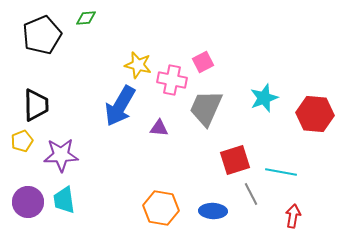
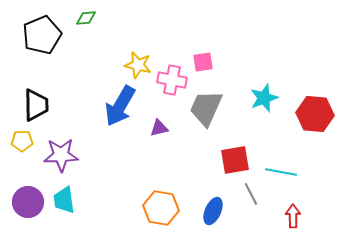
pink square: rotated 20 degrees clockwise
purple triangle: rotated 18 degrees counterclockwise
yellow pentagon: rotated 20 degrees clockwise
red square: rotated 8 degrees clockwise
blue ellipse: rotated 68 degrees counterclockwise
red arrow: rotated 10 degrees counterclockwise
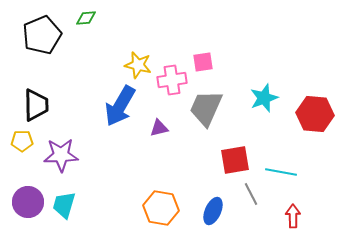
pink cross: rotated 20 degrees counterclockwise
cyan trapezoid: moved 5 px down; rotated 24 degrees clockwise
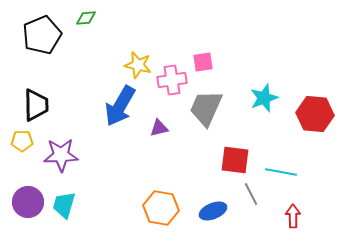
red square: rotated 16 degrees clockwise
blue ellipse: rotated 44 degrees clockwise
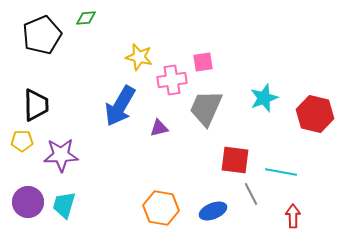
yellow star: moved 1 px right, 8 px up
red hexagon: rotated 9 degrees clockwise
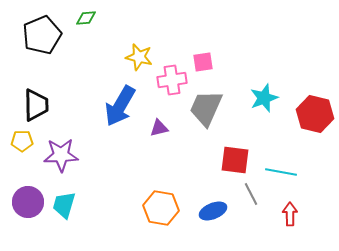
red arrow: moved 3 px left, 2 px up
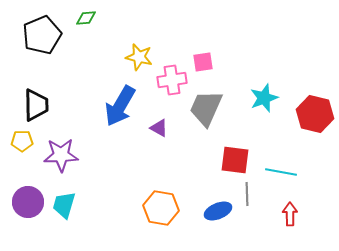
purple triangle: rotated 42 degrees clockwise
gray line: moved 4 px left; rotated 25 degrees clockwise
blue ellipse: moved 5 px right
